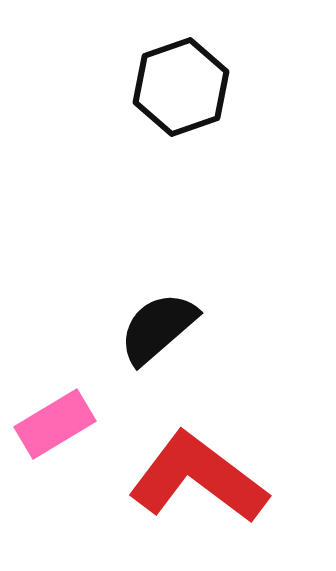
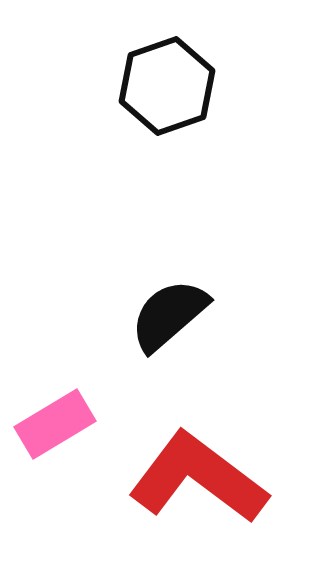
black hexagon: moved 14 px left, 1 px up
black semicircle: moved 11 px right, 13 px up
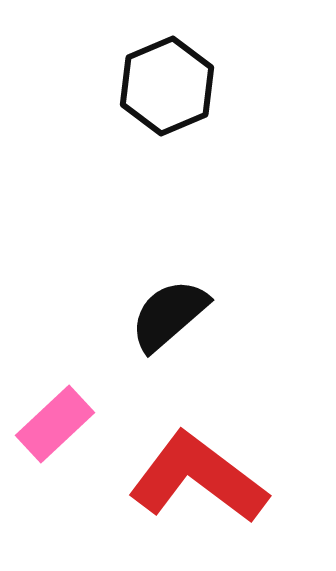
black hexagon: rotated 4 degrees counterclockwise
pink rectangle: rotated 12 degrees counterclockwise
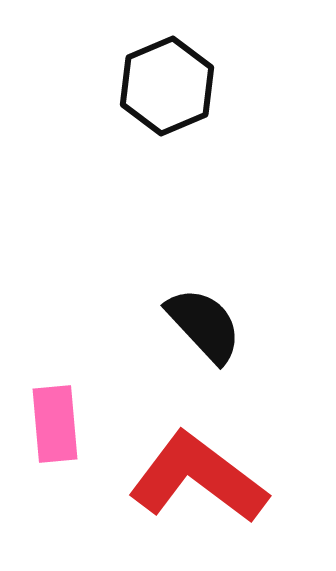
black semicircle: moved 35 px right, 10 px down; rotated 88 degrees clockwise
pink rectangle: rotated 52 degrees counterclockwise
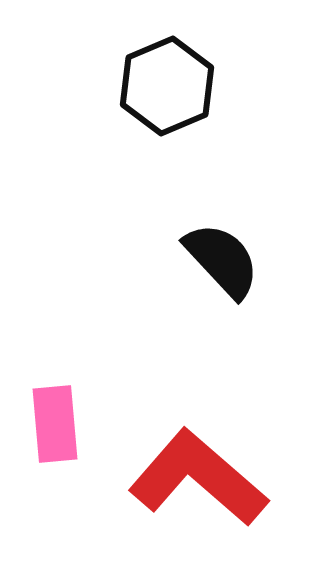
black semicircle: moved 18 px right, 65 px up
red L-shape: rotated 4 degrees clockwise
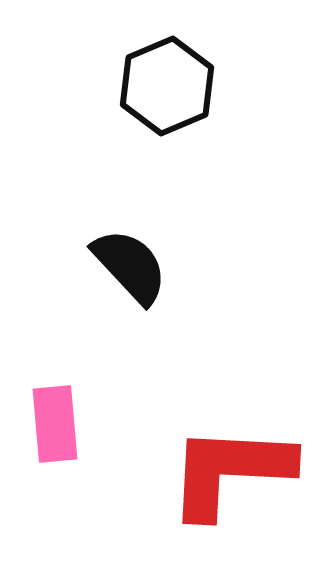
black semicircle: moved 92 px left, 6 px down
red L-shape: moved 32 px right, 7 px up; rotated 38 degrees counterclockwise
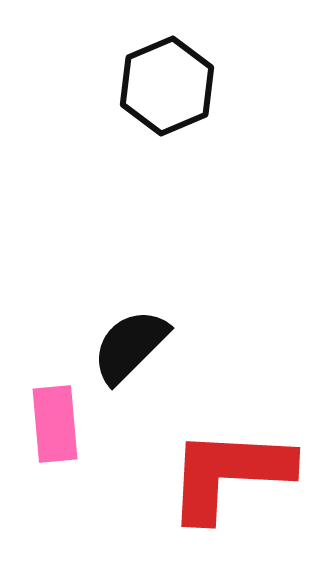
black semicircle: moved 80 px down; rotated 92 degrees counterclockwise
red L-shape: moved 1 px left, 3 px down
